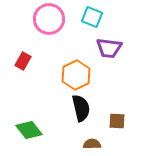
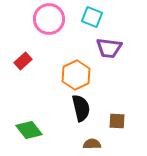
red rectangle: rotated 18 degrees clockwise
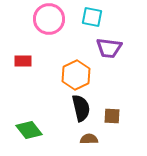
cyan square: rotated 10 degrees counterclockwise
red rectangle: rotated 42 degrees clockwise
brown square: moved 5 px left, 5 px up
brown semicircle: moved 3 px left, 5 px up
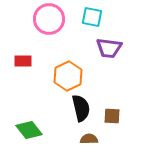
orange hexagon: moved 8 px left, 1 px down
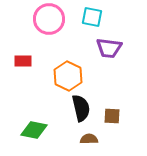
orange hexagon: rotated 8 degrees counterclockwise
green diamond: moved 5 px right; rotated 40 degrees counterclockwise
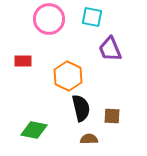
purple trapezoid: moved 1 px right, 1 px down; rotated 60 degrees clockwise
